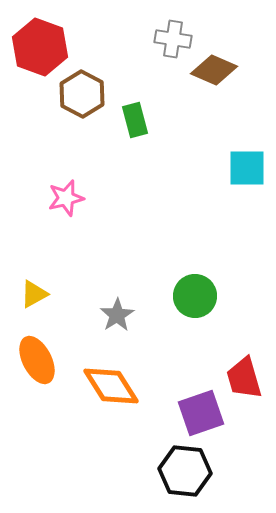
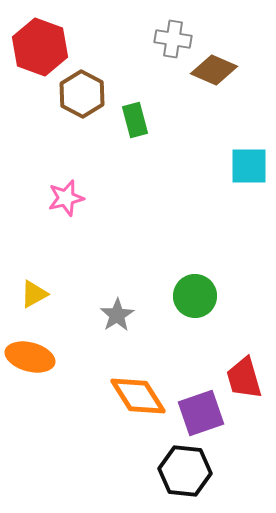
cyan square: moved 2 px right, 2 px up
orange ellipse: moved 7 px left, 3 px up; rotated 48 degrees counterclockwise
orange diamond: moved 27 px right, 10 px down
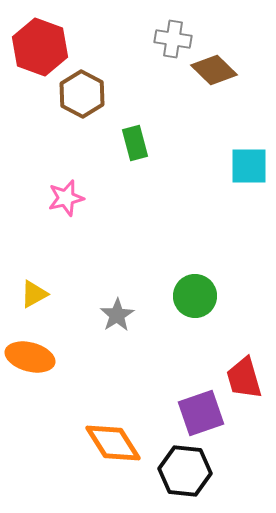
brown diamond: rotated 21 degrees clockwise
green rectangle: moved 23 px down
orange diamond: moved 25 px left, 47 px down
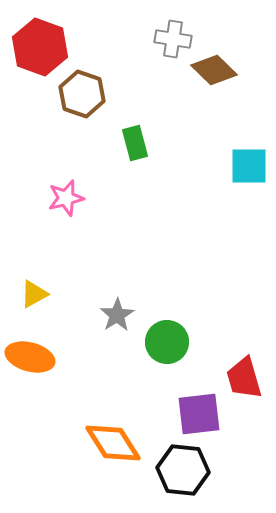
brown hexagon: rotated 9 degrees counterclockwise
green circle: moved 28 px left, 46 px down
purple square: moved 2 px left, 1 px down; rotated 12 degrees clockwise
black hexagon: moved 2 px left, 1 px up
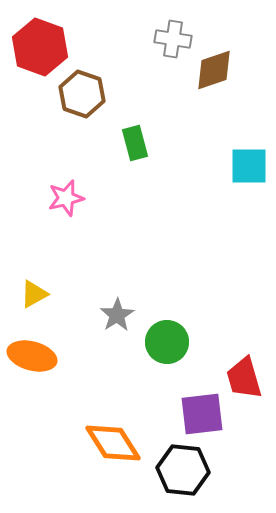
brown diamond: rotated 63 degrees counterclockwise
orange ellipse: moved 2 px right, 1 px up
purple square: moved 3 px right
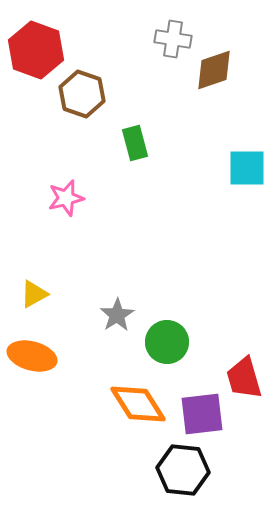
red hexagon: moved 4 px left, 3 px down
cyan square: moved 2 px left, 2 px down
orange diamond: moved 25 px right, 39 px up
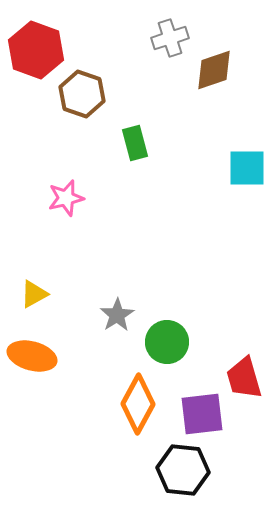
gray cross: moved 3 px left, 1 px up; rotated 27 degrees counterclockwise
orange diamond: rotated 60 degrees clockwise
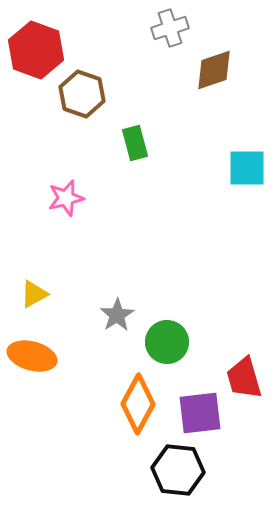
gray cross: moved 10 px up
purple square: moved 2 px left, 1 px up
black hexagon: moved 5 px left
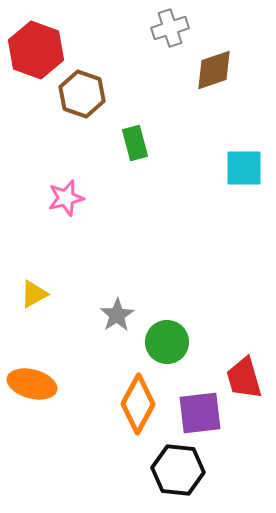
cyan square: moved 3 px left
orange ellipse: moved 28 px down
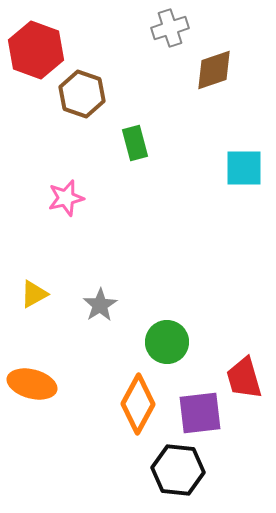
gray star: moved 17 px left, 10 px up
